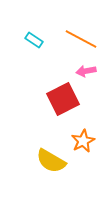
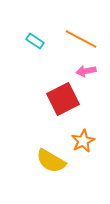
cyan rectangle: moved 1 px right, 1 px down
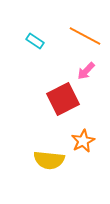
orange line: moved 4 px right, 3 px up
pink arrow: rotated 36 degrees counterclockwise
yellow semicircle: moved 2 px left, 1 px up; rotated 24 degrees counterclockwise
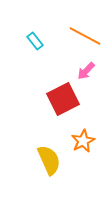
cyan rectangle: rotated 18 degrees clockwise
yellow semicircle: rotated 120 degrees counterclockwise
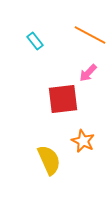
orange line: moved 5 px right, 1 px up
pink arrow: moved 2 px right, 2 px down
red square: rotated 20 degrees clockwise
orange star: rotated 20 degrees counterclockwise
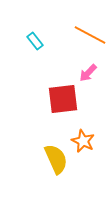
yellow semicircle: moved 7 px right, 1 px up
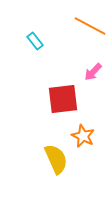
orange line: moved 9 px up
pink arrow: moved 5 px right, 1 px up
orange star: moved 5 px up
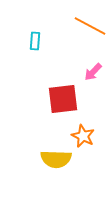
cyan rectangle: rotated 42 degrees clockwise
yellow semicircle: rotated 116 degrees clockwise
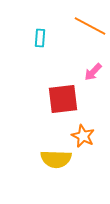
cyan rectangle: moved 5 px right, 3 px up
